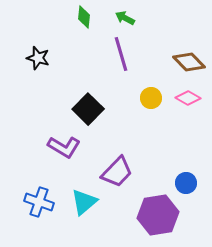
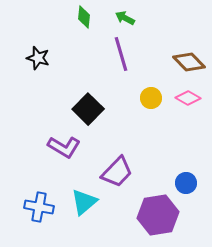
blue cross: moved 5 px down; rotated 8 degrees counterclockwise
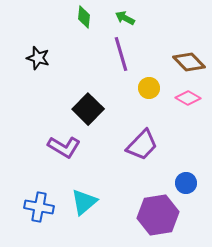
yellow circle: moved 2 px left, 10 px up
purple trapezoid: moved 25 px right, 27 px up
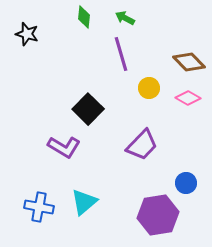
black star: moved 11 px left, 24 px up
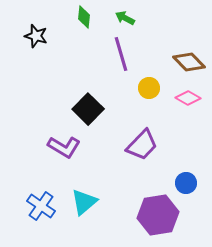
black star: moved 9 px right, 2 px down
blue cross: moved 2 px right, 1 px up; rotated 24 degrees clockwise
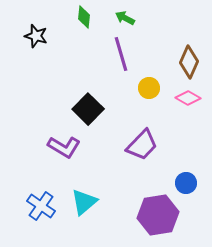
brown diamond: rotated 68 degrees clockwise
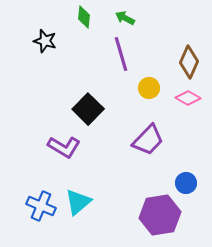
black star: moved 9 px right, 5 px down
purple trapezoid: moved 6 px right, 5 px up
cyan triangle: moved 6 px left
blue cross: rotated 12 degrees counterclockwise
purple hexagon: moved 2 px right
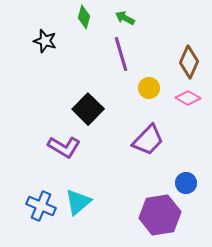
green diamond: rotated 10 degrees clockwise
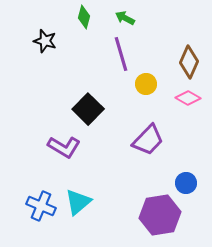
yellow circle: moved 3 px left, 4 px up
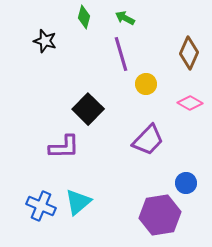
brown diamond: moved 9 px up
pink diamond: moved 2 px right, 5 px down
purple L-shape: rotated 32 degrees counterclockwise
